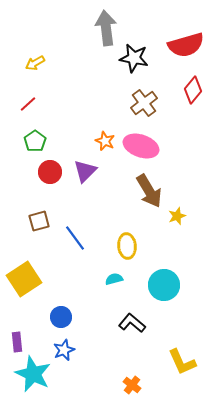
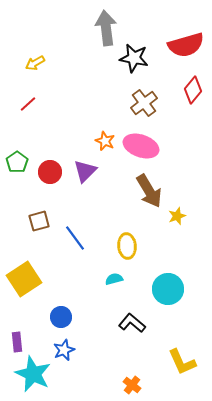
green pentagon: moved 18 px left, 21 px down
cyan circle: moved 4 px right, 4 px down
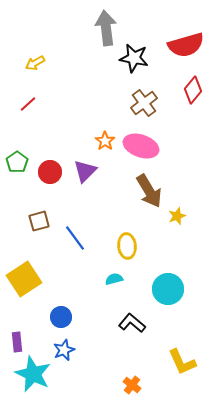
orange star: rotated 12 degrees clockwise
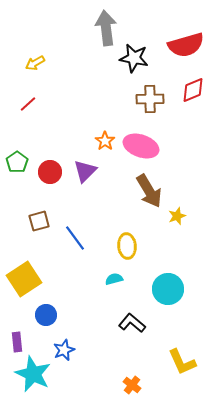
red diamond: rotated 28 degrees clockwise
brown cross: moved 6 px right, 4 px up; rotated 36 degrees clockwise
blue circle: moved 15 px left, 2 px up
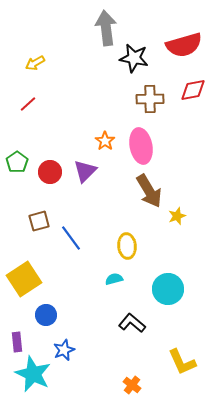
red semicircle: moved 2 px left
red diamond: rotated 12 degrees clockwise
pink ellipse: rotated 60 degrees clockwise
blue line: moved 4 px left
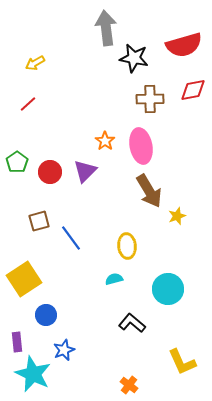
orange cross: moved 3 px left
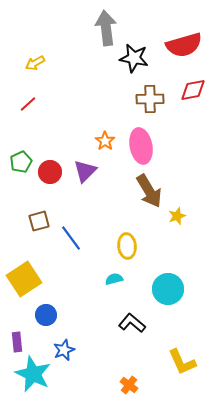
green pentagon: moved 4 px right; rotated 10 degrees clockwise
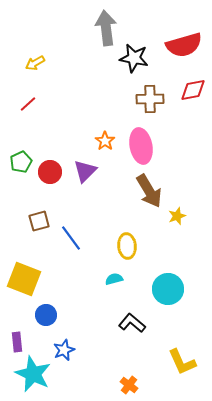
yellow square: rotated 36 degrees counterclockwise
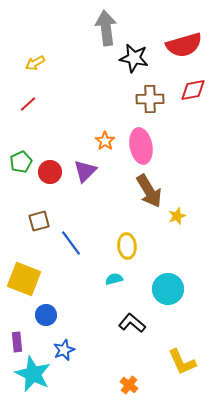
blue line: moved 5 px down
